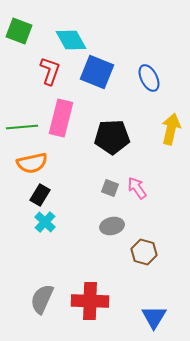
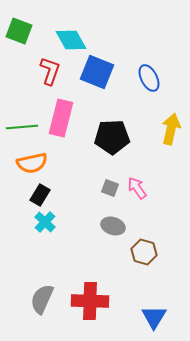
gray ellipse: moved 1 px right; rotated 30 degrees clockwise
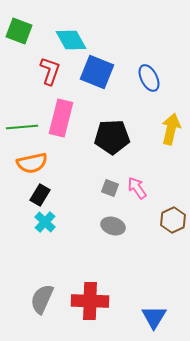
brown hexagon: moved 29 px right, 32 px up; rotated 20 degrees clockwise
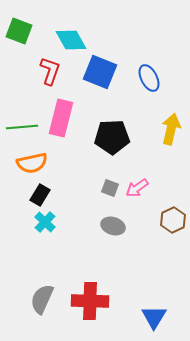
blue square: moved 3 px right
pink arrow: rotated 90 degrees counterclockwise
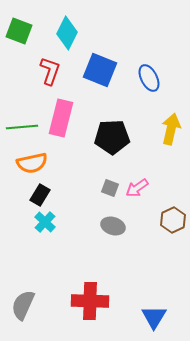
cyan diamond: moved 4 px left, 7 px up; rotated 56 degrees clockwise
blue square: moved 2 px up
gray semicircle: moved 19 px left, 6 px down
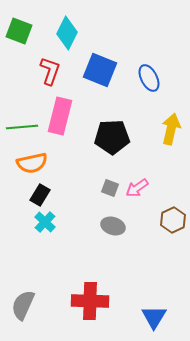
pink rectangle: moved 1 px left, 2 px up
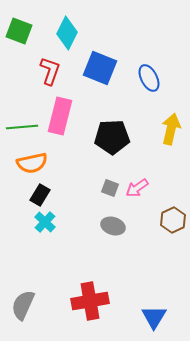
blue square: moved 2 px up
red cross: rotated 12 degrees counterclockwise
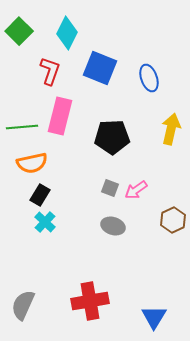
green square: rotated 24 degrees clockwise
blue ellipse: rotated 8 degrees clockwise
pink arrow: moved 1 px left, 2 px down
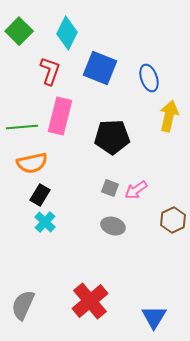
yellow arrow: moved 2 px left, 13 px up
red cross: rotated 30 degrees counterclockwise
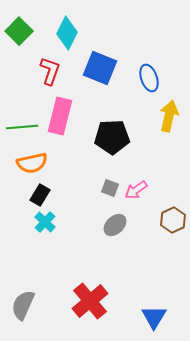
gray ellipse: moved 2 px right, 1 px up; rotated 60 degrees counterclockwise
